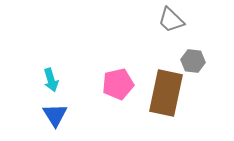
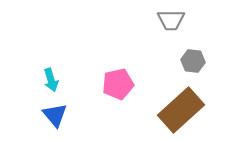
gray trapezoid: rotated 44 degrees counterclockwise
brown rectangle: moved 15 px right, 17 px down; rotated 36 degrees clockwise
blue triangle: rotated 8 degrees counterclockwise
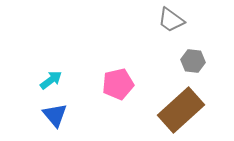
gray trapezoid: rotated 36 degrees clockwise
cyan arrow: rotated 110 degrees counterclockwise
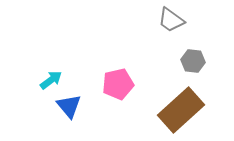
blue triangle: moved 14 px right, 9 px up
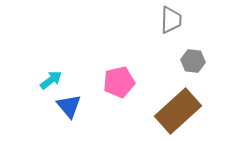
gray trapezoid: rotated 124 degrees counterclockwise
pink pentagon: moved 1 px right, 2 px up
brown rectangle: moved 3 px left, 1 px down
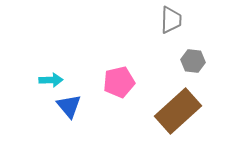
cyan arrow: rotated 35 degrees clockwise
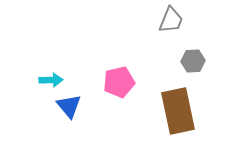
gray trapezoid: rotated 20 degrees clockwise
gray hexagon: rotated 10 degrees counterclockwise
brown rectangle: rotated 60 degrees counterclockwise
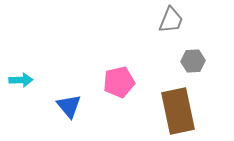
cyan arrow: moved 30 px left
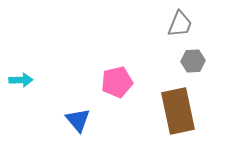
gray trapezoid: moved 9 px right, 4 px down
pink pentagon: moved 2 px left
blue triangle: moved 9 px right, 14 px down
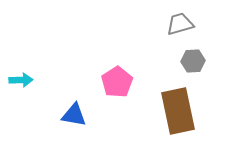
gray trapezoid: rotated 128 degrees counterclockwise
pink pentagon: rotated 20 degrees counterclockwise
blue triangle: moved 4 px left, 5 px up; rotated 40 degrees counterclockwise
